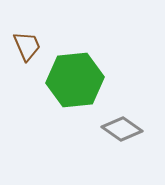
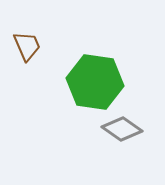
green hexagon: moved 20 px right, 2 px down; rotated 14 degrees clockwise
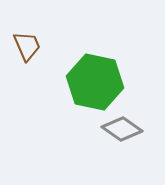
green hexagon: rotated 4 degrees clockwise
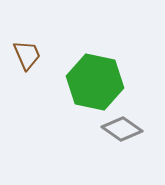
brown trapezoid: moved 9 px down
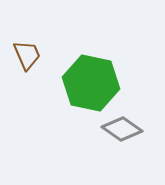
green hexagon: moved 4 px left, 1 px down
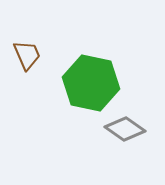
gray diamond: moved 3 px right
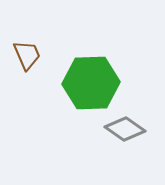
green hexagon: rotated 14 degrees counterclockwise
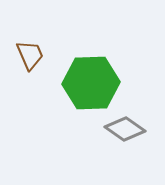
brown trapezoid: moved 3 px right
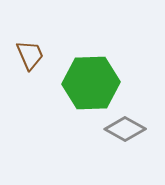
gray diamond: rotated 6 degrees counterclockwise
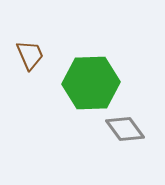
gray diamond: rotated 24 degrees clockwise
